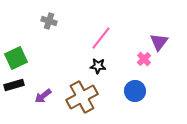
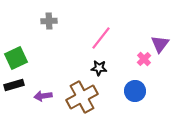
gray cross: rotated 21 degrees counterclockwise
purple triangle: moved 1 px right, 2 px down
black star: moved 1 px right, 2 px down
purple arrow: rotated 30 degrees clockwise
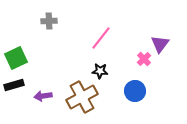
black star: moved 1 px right, 3 px down
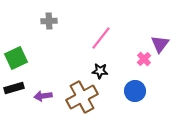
black rectangle: moved 3 px down
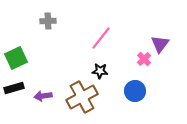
gray cross: moved 1 px left
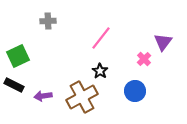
purple triangle: moved 3 px right, 2 px up
green square: moved 2 px right, 2 px up
black star: rotated 28 degrees clockwise
black rectangle: moved 3 px up; rotated 42 degrees clockwise
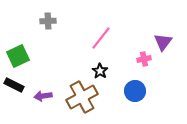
pink cross: rotated 32 degrees clockwise
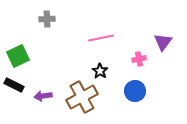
gray cross: moved 1 px left, 2 px up
pink line: rotated 40 degrees clockwise
pink cross: moved 5 px left
